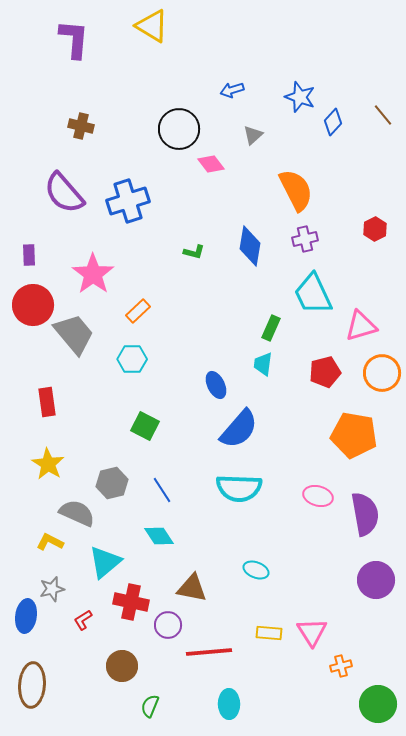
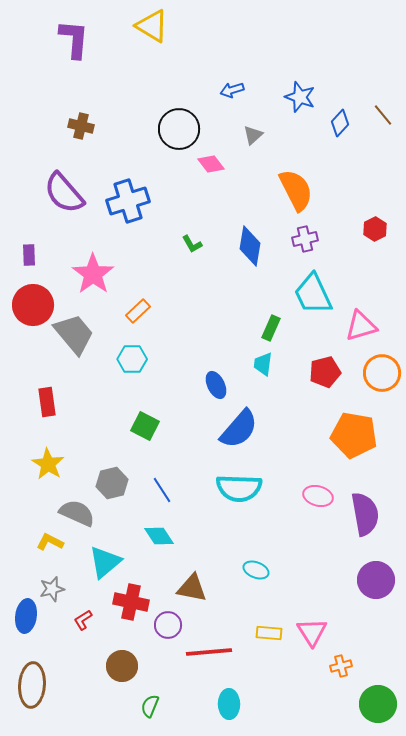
blue diamond at (333, 122): moved 7 px right, 1 px down
green L-shape at (194, 252): moved 2 px left, 8 px up; rotated 45 degrees clockwise
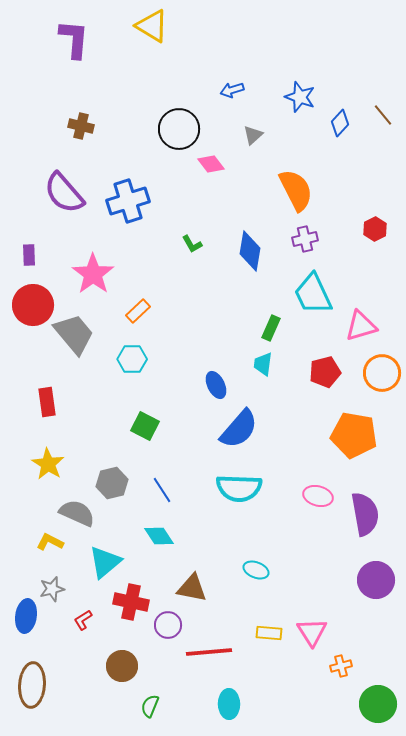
blue diamond at (250, 246): moved 5 px down
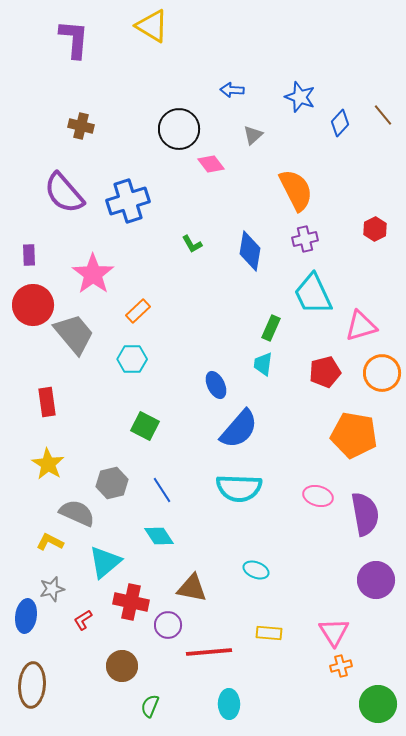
blue arrow at (232, 90): rotated 20 degrees clockwise
pink triangle at (312, 632): moved 22 px right
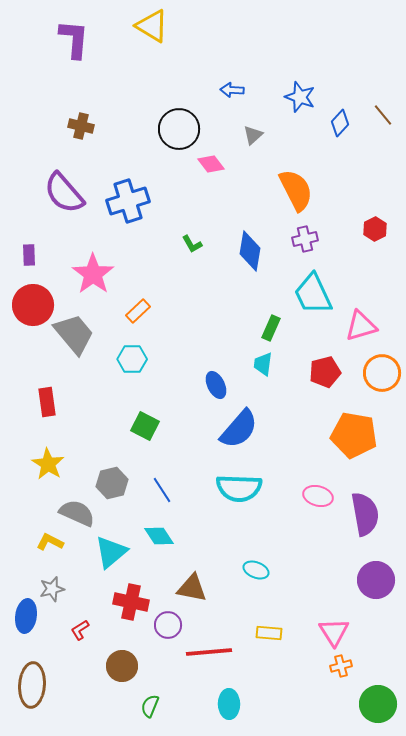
cyan triangle at (105, 562): moved 6 px right, 10 px up
red L-shape at (83, 620): moved 3 px left, 10 px down
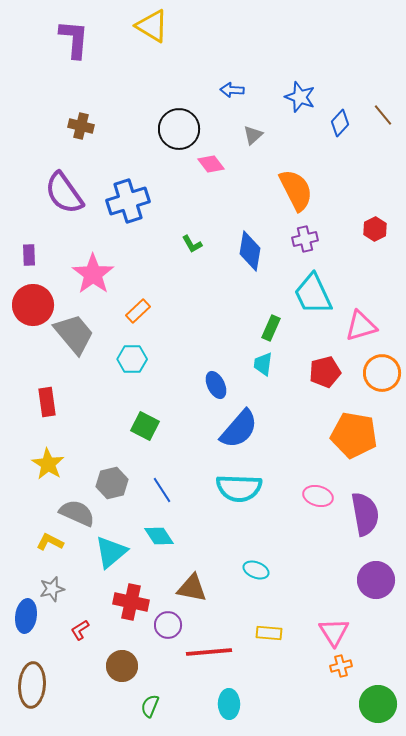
purple semicircle at (64, 193): rotated 6 degrees clockwise
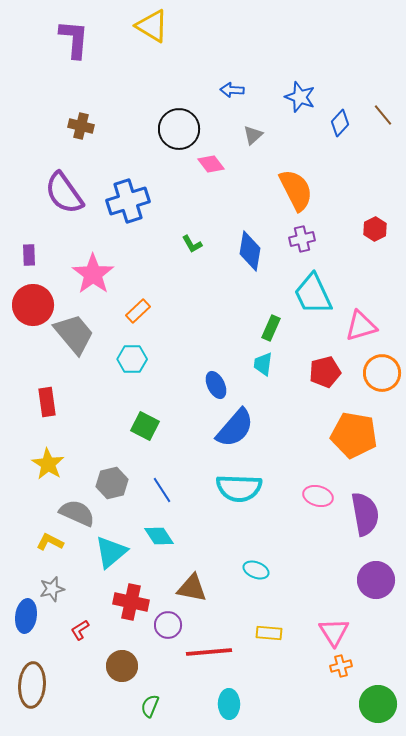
purple cross at (305, 239): moved 3 px left
blue semicircle at (239, 429): moved 4 px left, 1 px up
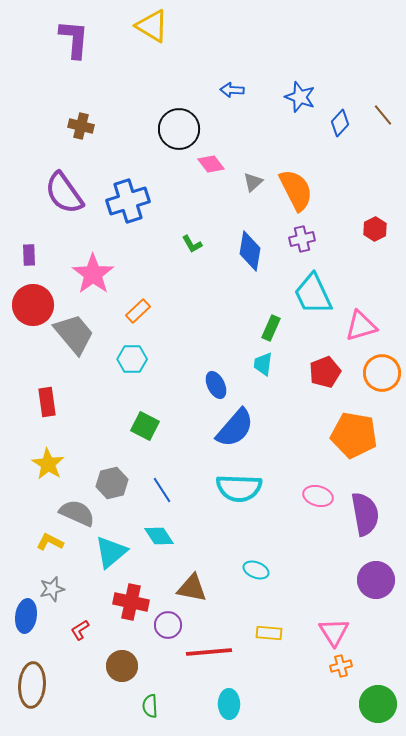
gray triangle at (253, 135): moved 47 px down
red pentagon at (325, 372): rotated 8 degrees counterclockwise
green semicircle at (150, 706): rotated 25 degrees counterclockwise
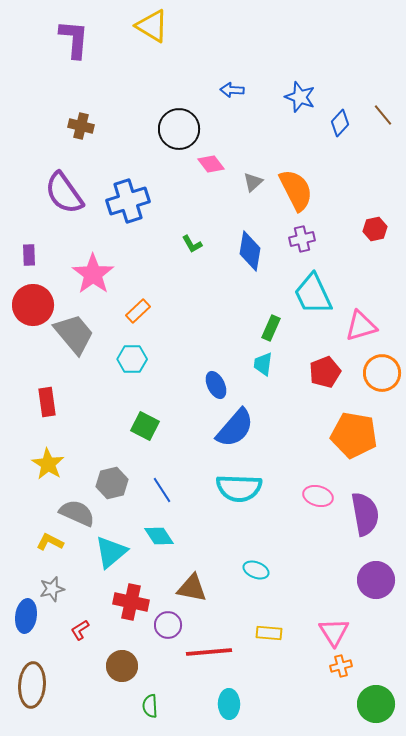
red hexagon at (375, 229): rotated 15 degrees clockwise
green circle at (378, 704): moved 2 px left
